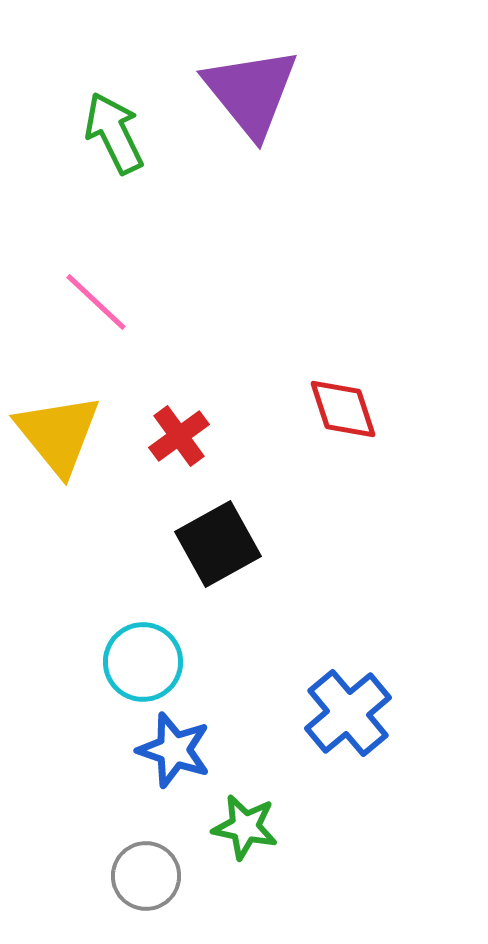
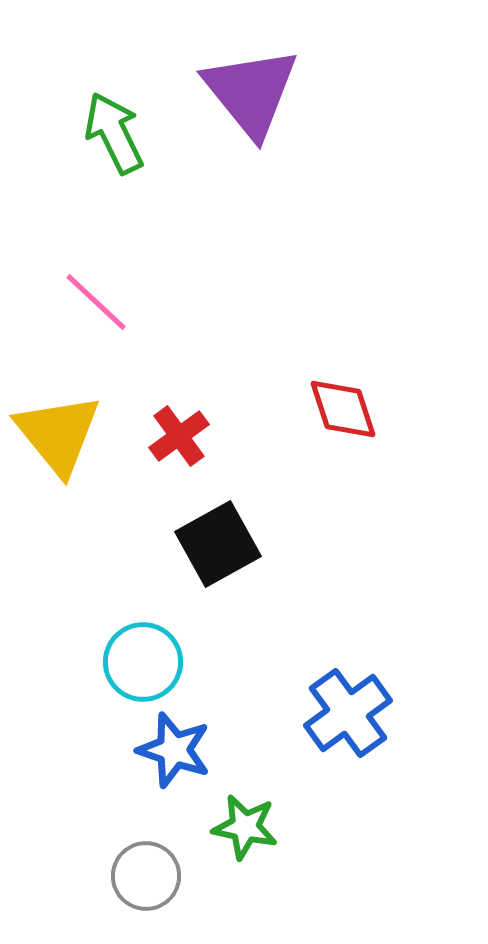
blue cross: rotated 4 degrees clockwise
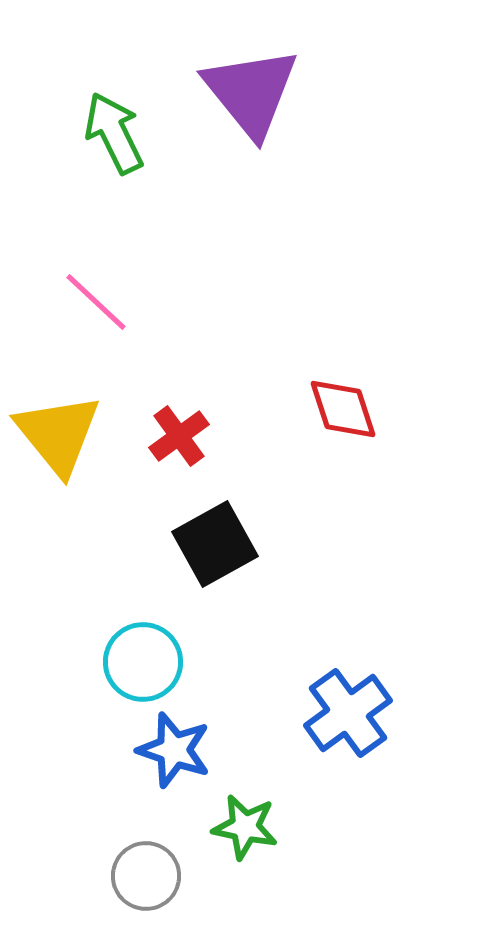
black square: moved 3 px left
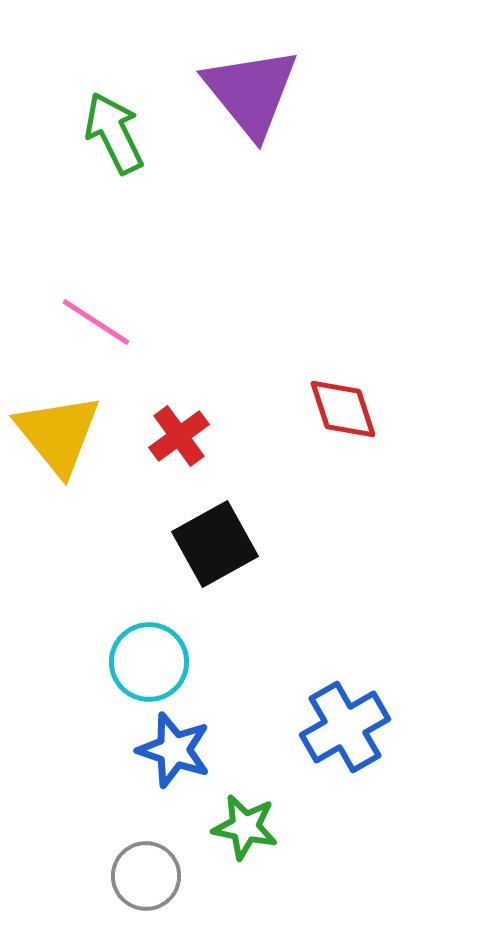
pink line: moved 20 px down; rotated 10 degrees counterclockwise
cyan circle: moved 6 px right
blue cross: moved 3 px left, 14 px down; rotated 6 degrees clockwise
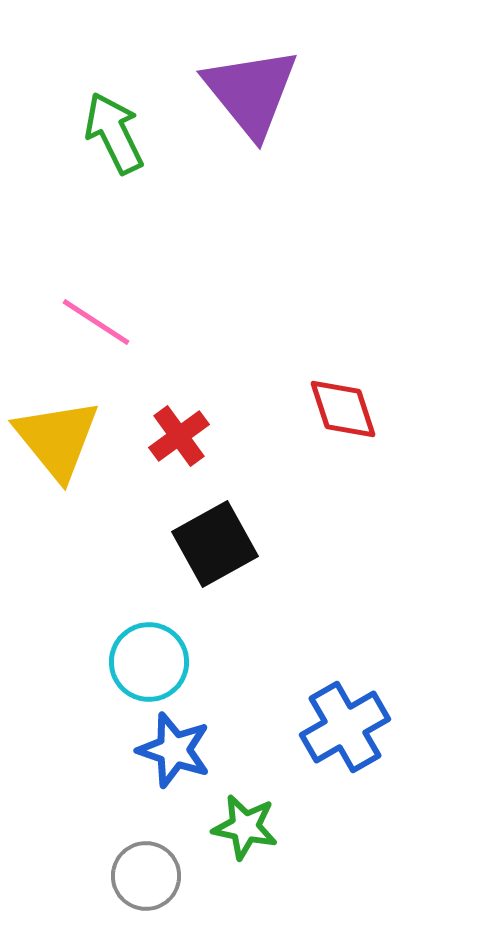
yellow triangle: moved 1 px left, 5 px down
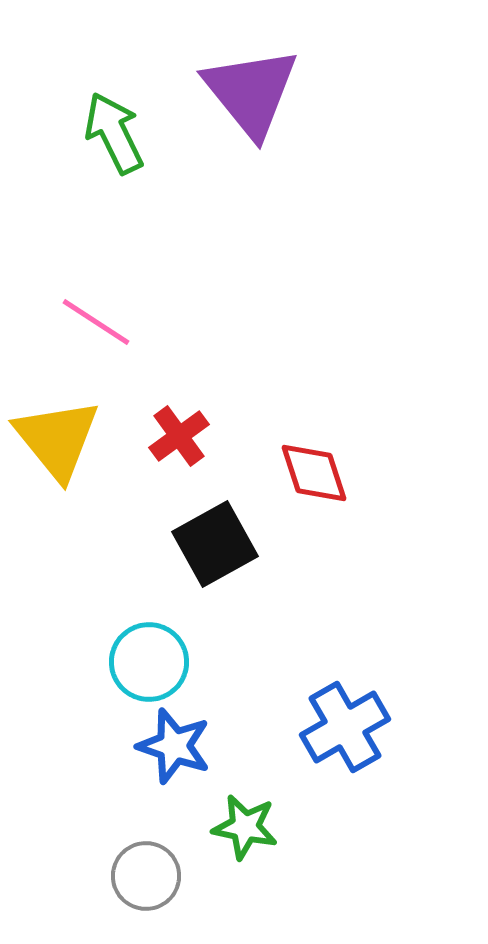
red diamond: moved 29 px left, 64 px down
blue star: moved 4 px up
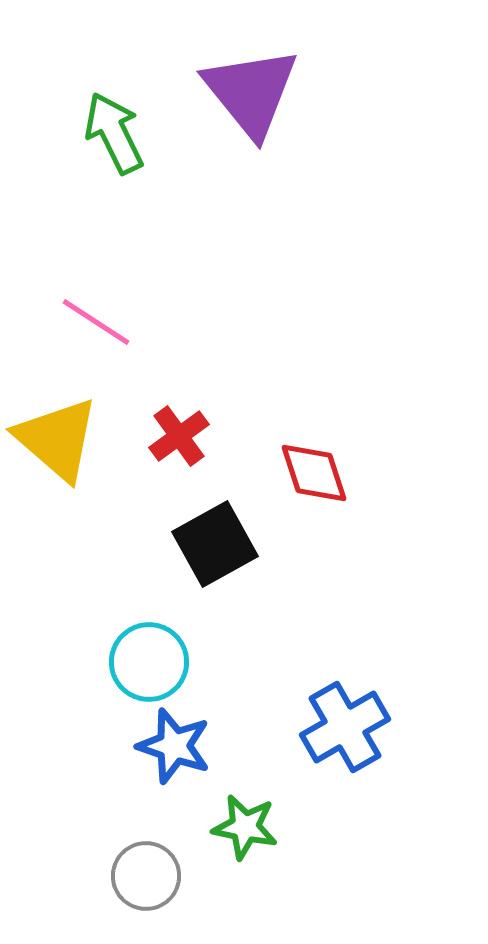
yellow triangle: rotated 10 degrees counterclockwise
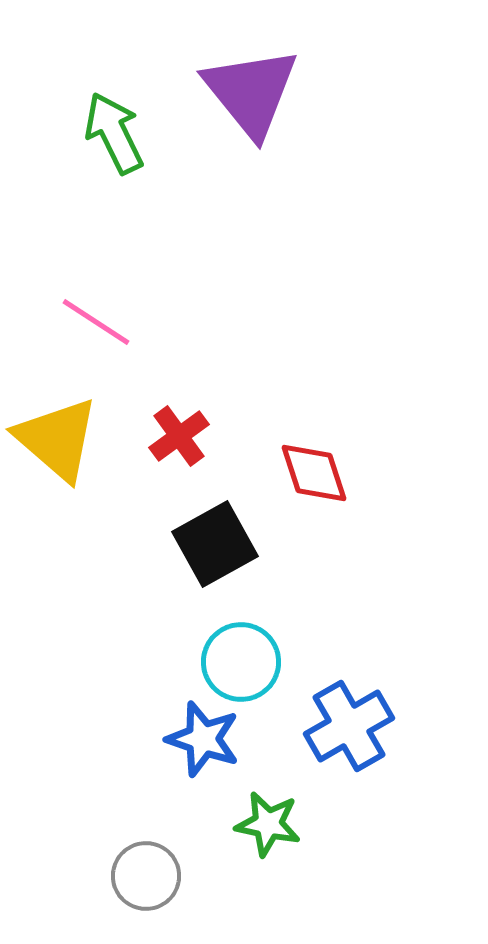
cyan circle: moved 92 px right
blue cross: moved 4 px right, 1 px up
blue star: moved 29 px right, 7 px up
green star: moved 23 px right, 3 px up
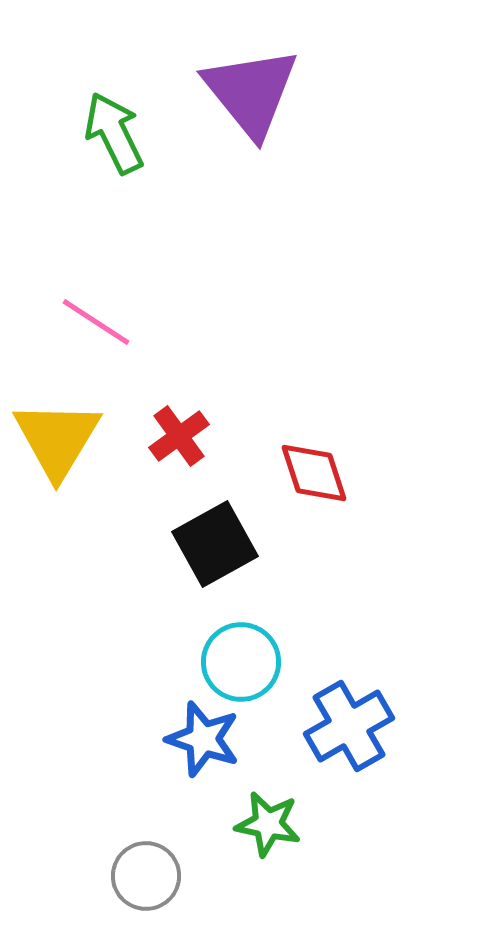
yellow triangle: rotated 20 degrees clockwise
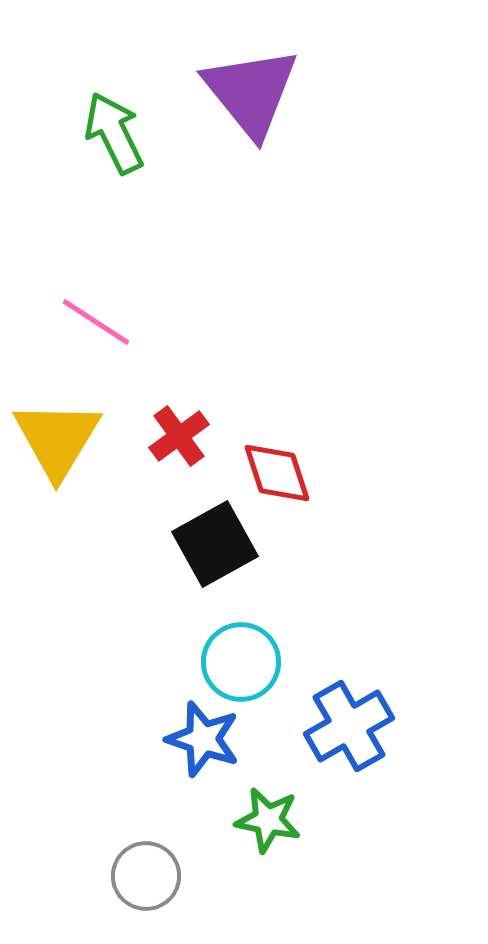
red diamond: moved 37 px left
green star: moved 4 px up
